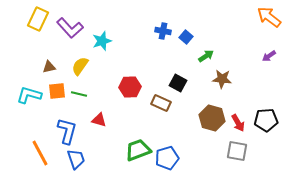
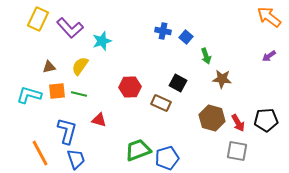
green arrow: rotated 105 degrees clockwise
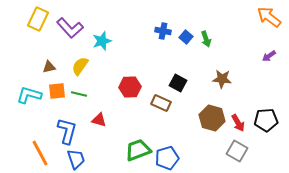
green arrow: moved 17 px up
gray square: rotated 20 degrees clockwise
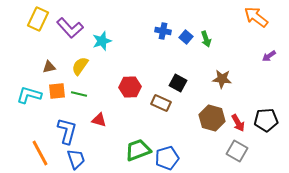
orange arrow: moved 13 px left
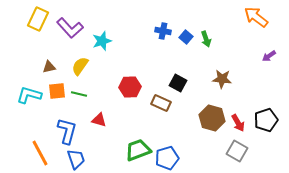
black pentagon: rotated 15 degrees counterclockwise
